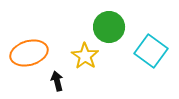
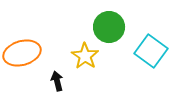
orange ellipse: moved 7 px left
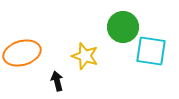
green circle: moved 14 px right
cyan square: rotated 28 degrees counterclockwise
yellow star: rotated 16 degrees counterclockwise
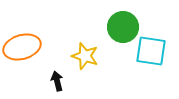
orange ellipse: moved 6 px up
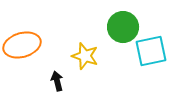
orange ellipse: moved 2 px up
cyan square: rotated 20 degrees counterclockwise
